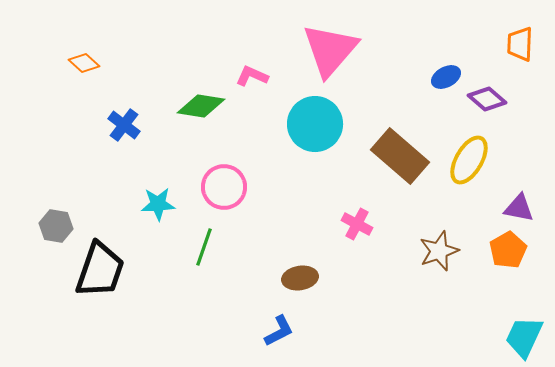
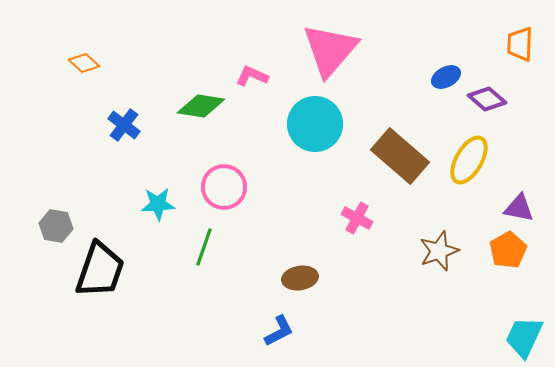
pink cross: moved 6 px up
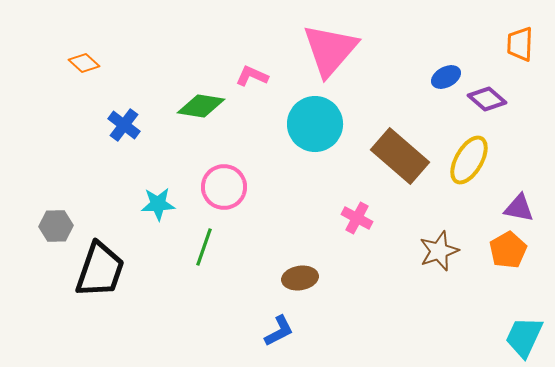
gray hexagon: rotated 12 degrees counterclockwise
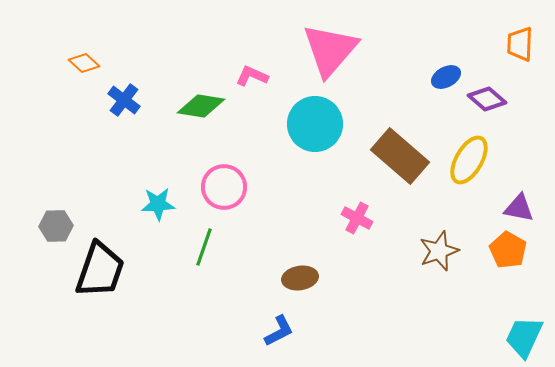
blue cross: moved 25 px up
orange pentagon: rotated 12 degrees counterclockwise
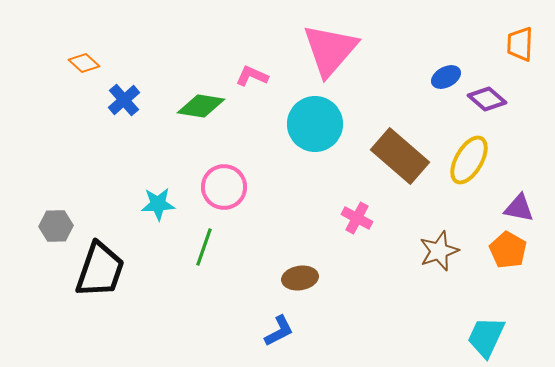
blue cross: rotated 12 degrees clockwise
cyan trapezoid: moved 38 px left
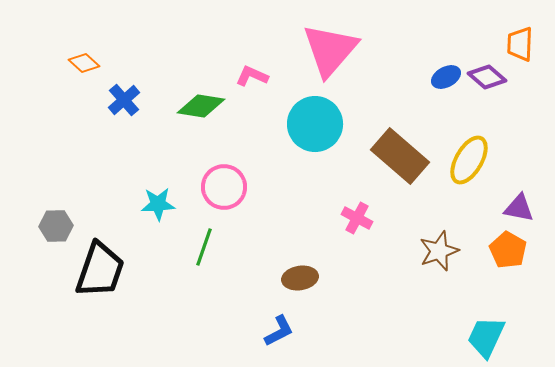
purple diamond: moved 22 px up
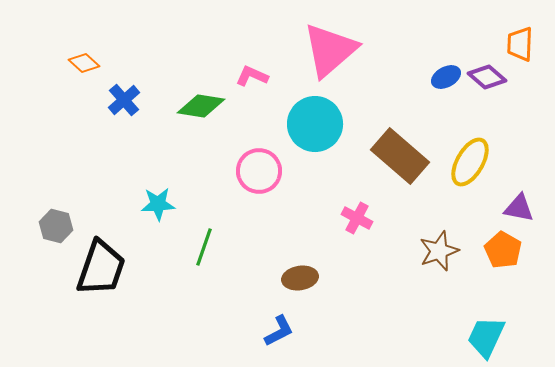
pink triangle: rotated 8 degrees clockwise
yellow ellipse: moved 1 px right, 2 px down
pink circle: moved 35 px right, 16 px up
gray hexagon: rotated 16 degrees clockwise
orange pentagon: moved 5 px left
black trapezoid: moved 1 px right, 2 px up
